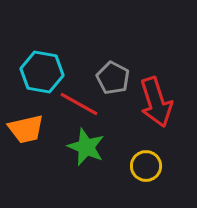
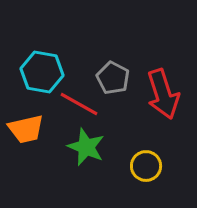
red arrow: moved 7 px right, 8 px up
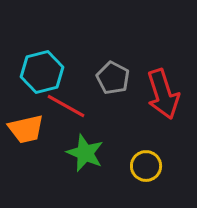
cyan hexagon: rotated 24 degrees counterclockwise
red line: moved 13 px left, 2 px down
green star: moved 1 px left, 6 px down
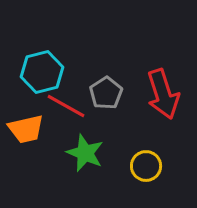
gray pentagon: moved 7 px left, 15 px down; rotated 12 degrees clockwise
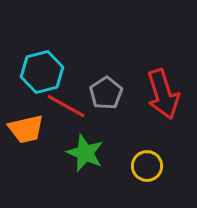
yellow circle: moved 1 px right
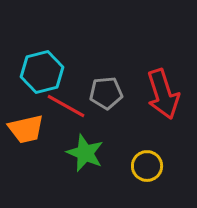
gray pentagon: rotated 28 degrees clockwise
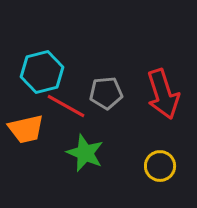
yellow circle: moved 13 px right
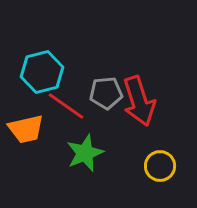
red arrow: moved 24 px left, 7 px down
red line: rotated 6 degrees clockwise
green star: rotated 27 degrees clockwise
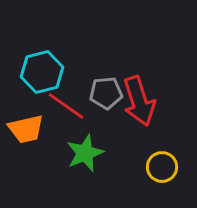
yellow circle: moved 2 px right, 1 px down
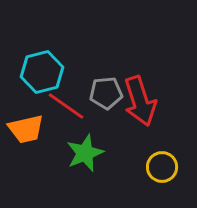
red arrow: moved 1 px right
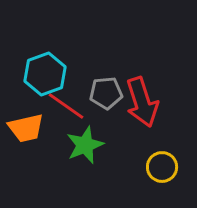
cyan hexagon: moved 3 px right, 2 px down; rotated 6 degrees counterclockwise
red arrow: moved 2 px right, 1 px down
orange trapezoid: moved 1 px up
green star: moved 8 px up
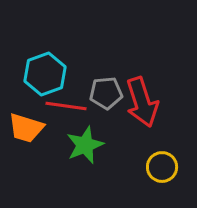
red line: rotated 27 degrees counterclockwise
orange trapezoid: rotated 30 degrees clockwise
